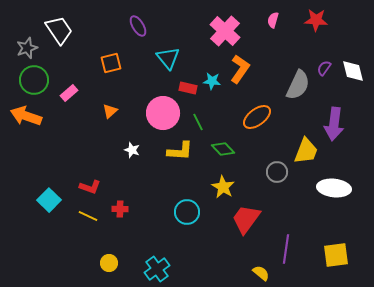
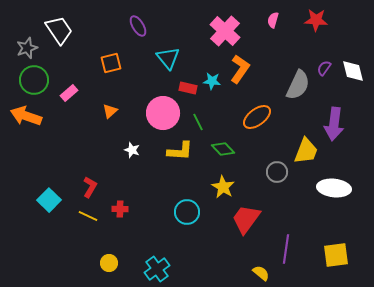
red L-shape: rotated 80 degrees counterclockwise
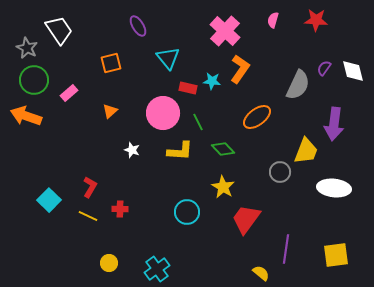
gray star: rotated 25 degrees counterclockwise
gray circle: moved 3 px right
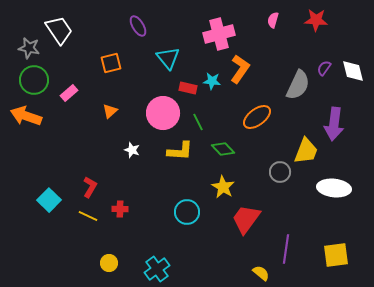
pink cross: moved 6 px left, 3 px down; rotated 32 degrees clockwise
gray star: moved 2 px right; rotated 15 degrees counterclockwise
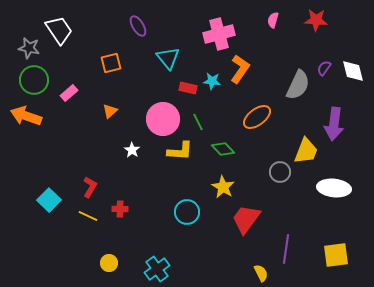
pink circle: moved 6 px down
white star: rotated 14 degrees clockwise
yellow semicircle: rotated 24 degrees clockwise
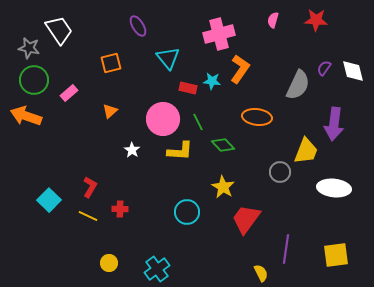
orange ellipse: rotated 44 degrees clockwise
green diamond: moved 4 px up
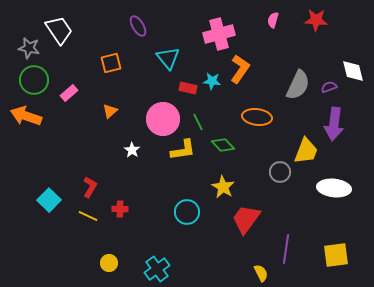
purple semicircle: moved 5 px right, 19 px down; rotated 35 degrees clockwise
yellow L-shape: moved 3 px right, 1 px up; rotated 12 degrees counterclockwise
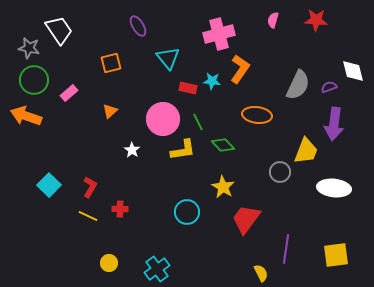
orange ellipse: moved 2 px up
cyan square: moved 15 px up
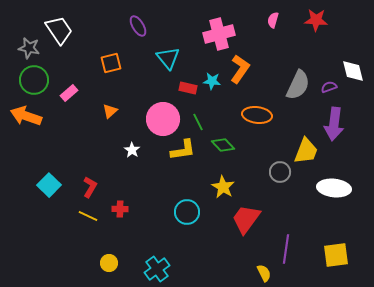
yellow semicircle: moved 3 px right
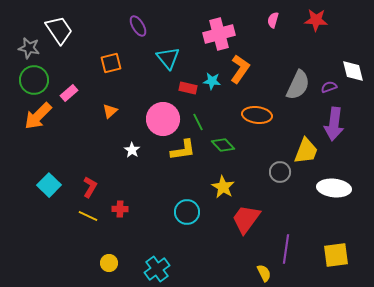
orange arrow: moved 12 px right; rotated 64 degrees counterclockwise
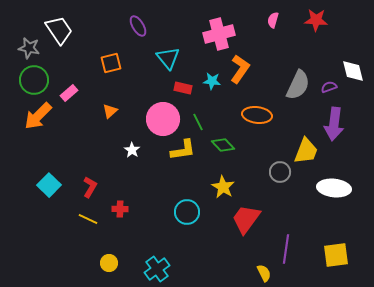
red rectangle: moved 5 px left
yellow line: moved 3 px down
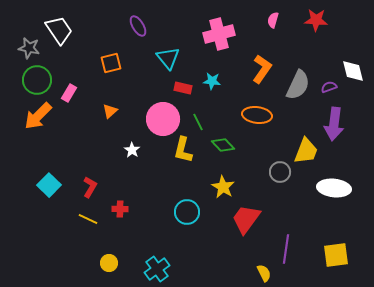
orange L-shape: moved 22 px right
green circle: moved 3 px right
pink rectangle: rotated 18 degrees counterclockwise
yellow L-shape: rotated 112 degrees clockwise
